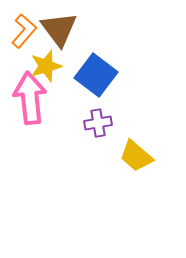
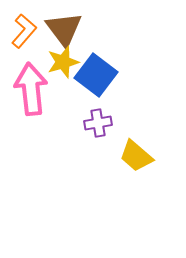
brown triangle: moved 5 px right
yellow star: moved 17 px right, 4 px up
pink arrow: moved 1 px right, 9 px up
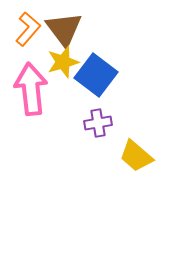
orange L-shape: moved 4 px right, 2 px up
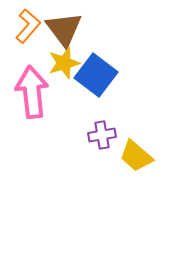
orange L-shape: moved 3 px up
yellow star: moved 1 px right, 1 px down
pink arrow: moved 1 px right, 3 px down
purple cross: moved 4 px right, 12 px down
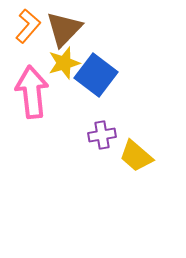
brown triangle: rotated 21 degrees clockwise
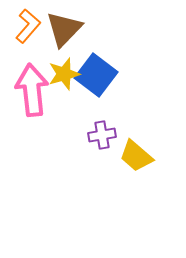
yellow star: moved 11 px down
pink arrow: moved 2 px up
